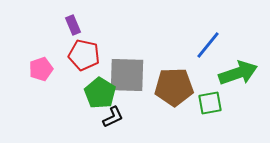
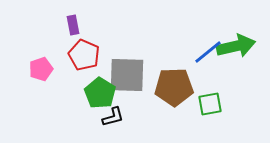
purple rectangle: rotated 12 degrees clockwise
blue line: moved 7 px down; rotated 12 degrees clockwise
red pentagon: rotated 12 degrees clockwise
green arrow: moved 2 px left, 27 px up; rotated 6 degrees clockwise
green square: moved 1 px down
black L-shape: rotated 10 degrees clockwise
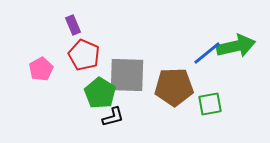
purple rectangle: rotated 12 degrees counterclockwise
blue line: moved 1 px left, 1 px down
pink pentagon: rotated 10 degrees counterclockwise
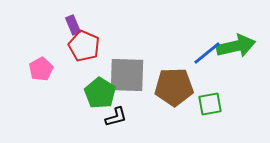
red pentagon: moved 9 px up
black L-shape: moved 3 px right
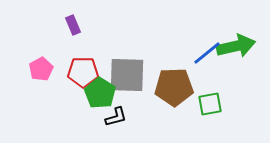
red pentagon: moved 1 px left, 26 px down; rotated 24 degrees counterclockwise
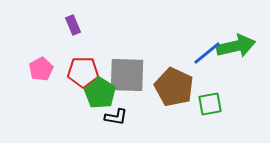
brown pentagon: rotated 27 degrees clockwise
black L-shape: rotated 25 degrees clockwise
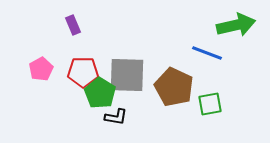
green arrow: moved 21 px up
blue line: rotated 60 degrees clockwise
